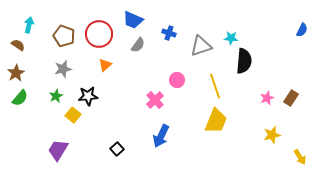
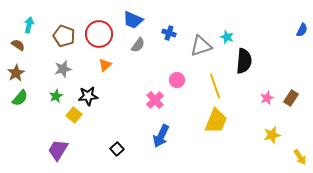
cyan star: moved 4 px left, 1 px up; rotated 16 degrees clockwise
yellow square: moved 1 px right
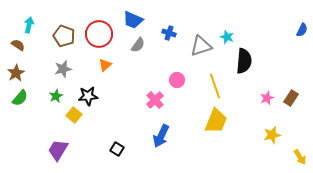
black square: rotated 16 degrees counterclockwise
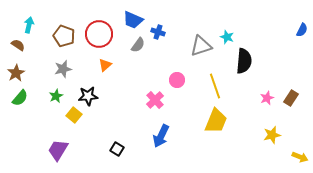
blue cross: moved 11 px left, 1 px up
yellow arrow: rotated 35 degrees counterclockwise
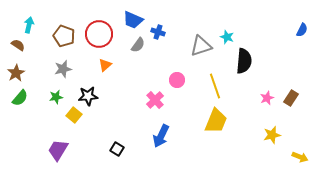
green star: moved 1 px down; rotated 16 degrees clockwise
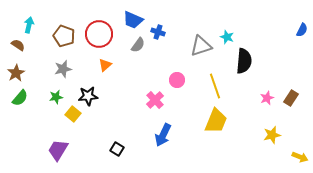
yellow square: moved 1 px left, 1 px up
blue arrow: moved 2 px right, 1 px up
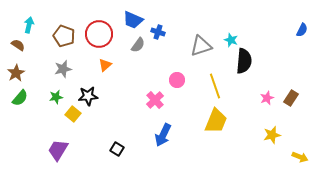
cyan star: moved 4 px right, 3 px down
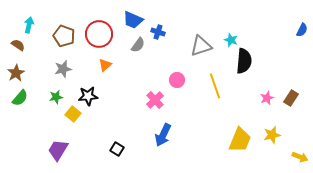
yellow trapezoid: moved 24 px right, 19 px down
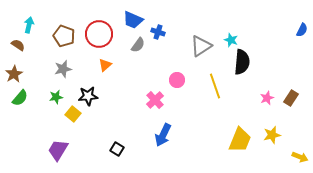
gray triangle: rotated 15 degrees counterclockwise
black semicircle: moved 2 px left, 1 px down
brown star: moved 2 px left, 1 px down
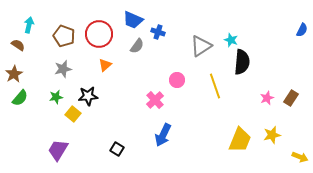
gray semicircle: moved 1 px left, 1 px down
